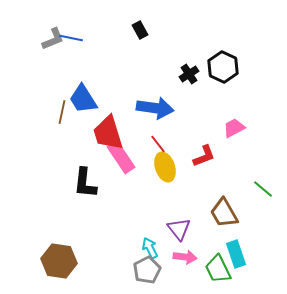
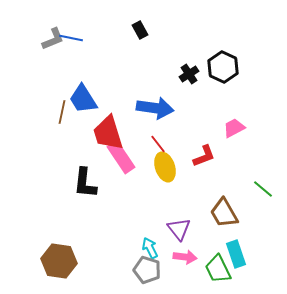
gray pentagon: rotated 28 degrees counterclockwise
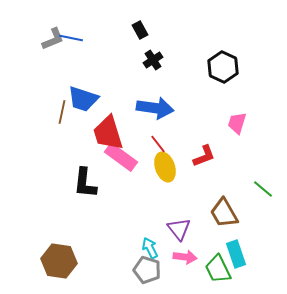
black cross: moved 36 px left, 14 px up
blue trapezoid: rotated 40 degrees counterclockwise
pink trapezoid: moved 3 px right, 5 px up; rotated 45 degrees counterclockwise
pink rectangle: rotated 20 degrees counterclockwise
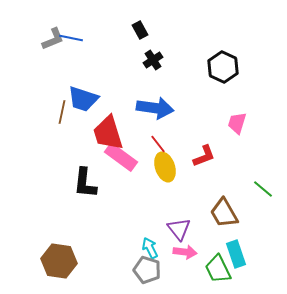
pink arrow: moved 5 px up
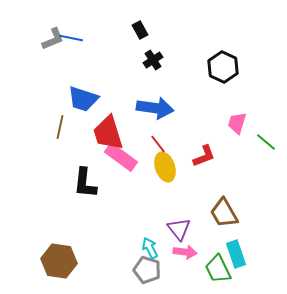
brown line: moved 2 px left, 15 px down
green line: moved 3 px right, 47 px up
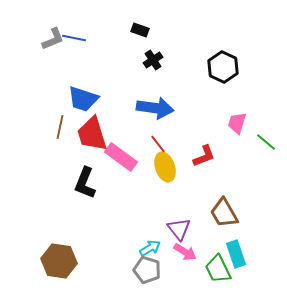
black rectangle: rotated 42 degrees counterclockwise
blue line: moved 3 px right
red trapezoid: moved 16 px left, 1 px down
black L-shape: rotated 16 degrees clockwise
cyan arrow: rotated 85 degrees clockwise
pink arrow: rotated 25 degrees clockwise
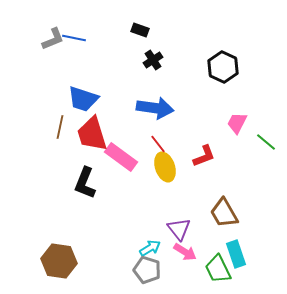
pink trapezoid: rotated 10 degrees clockwise
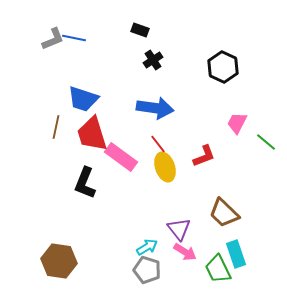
brown line: moved 4 px left
brown trapezoid: rotated 16 degrees counterclockwise
cyan arrow: moved 3 px left, 1 px up
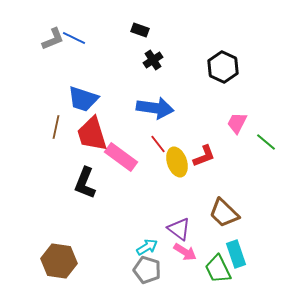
blue line: rotated 15 degrees clockwise
yellow ellipse: moved 12 px right, 5 px up
purple triangle: rotated 15 degrees counterclockwise
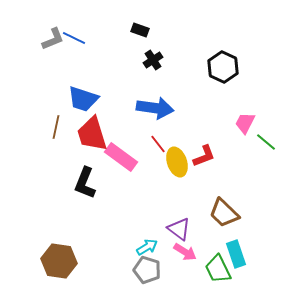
pink trapezoid: moved 8 px right
